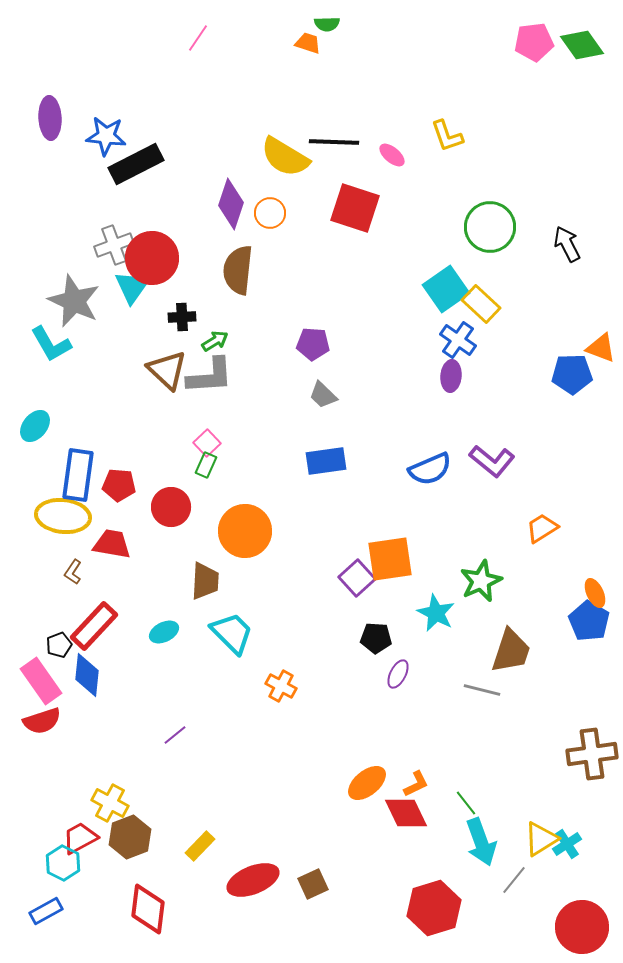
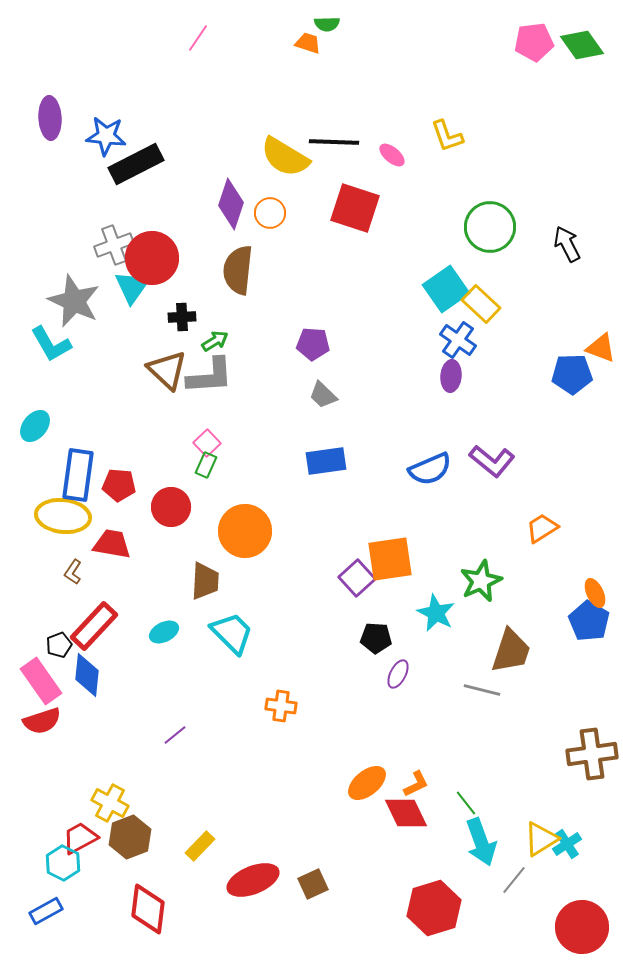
orange cross at (281, 686): moved 20 px down; rotated 20 degrees counterclockwise
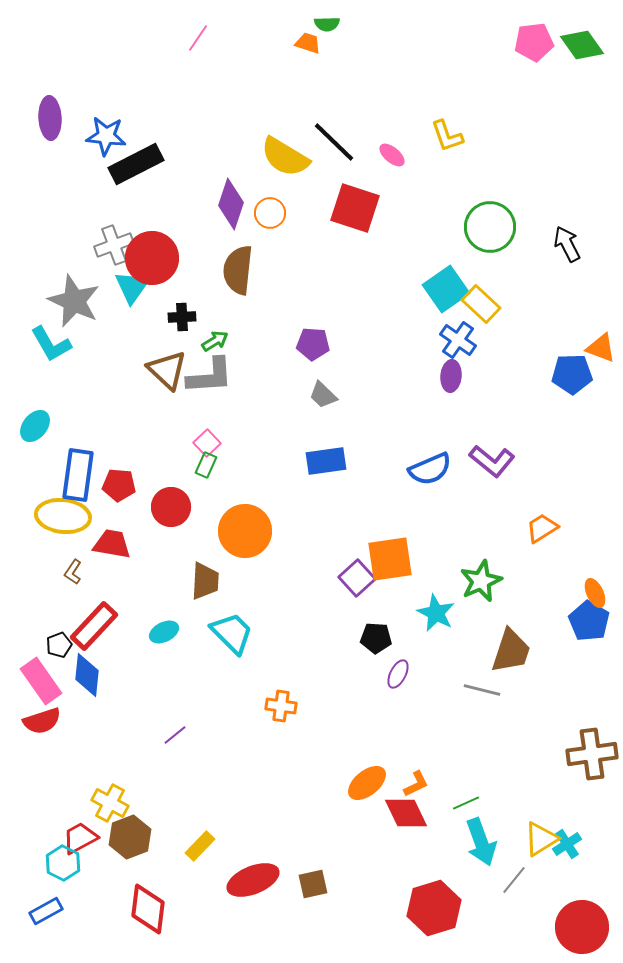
black line at (334, 142): rotated 42 degrees clockwise
green line at (466, 803): rotated 76 degrees counterclockwise
brown square at (313, 884): rotated 12 degrees clockwise
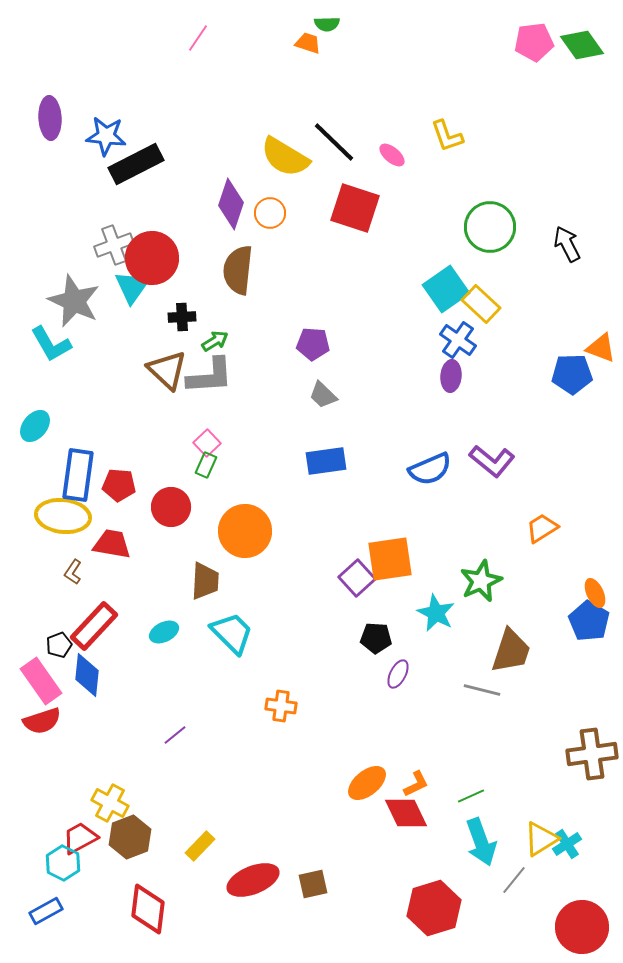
green line at (466, 803): moved 5 px right, 7 px up
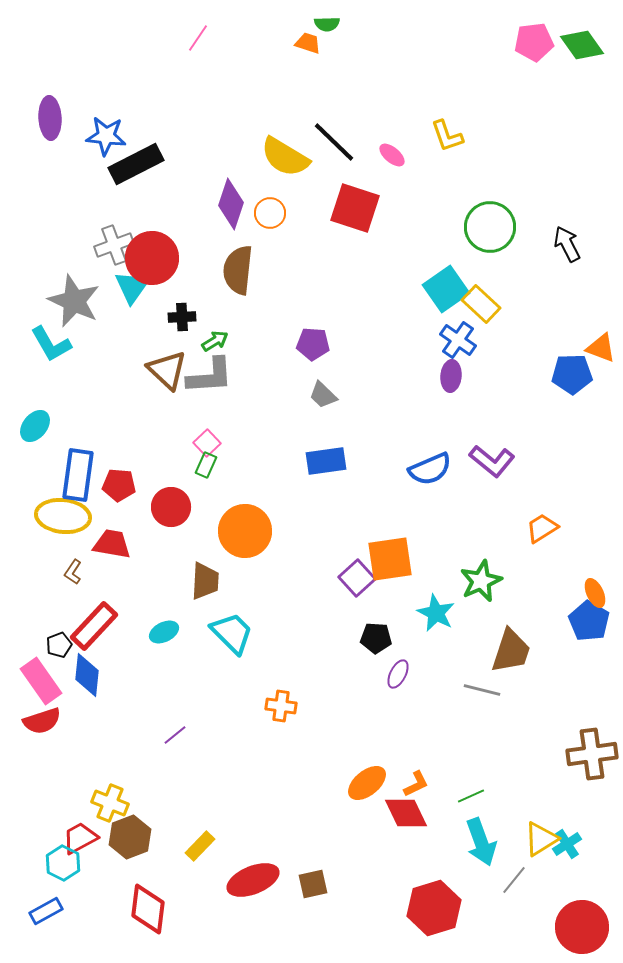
yellow cross at (110, 803): rotated 6 degrees counterclockwise
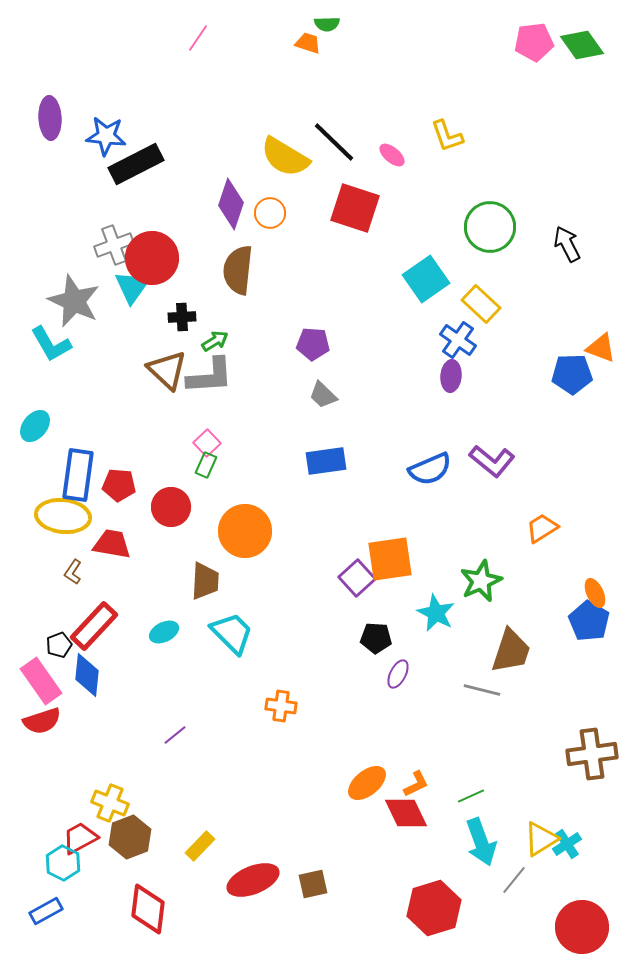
cyan square at (446, 289): moved 20 px left, 10 px up
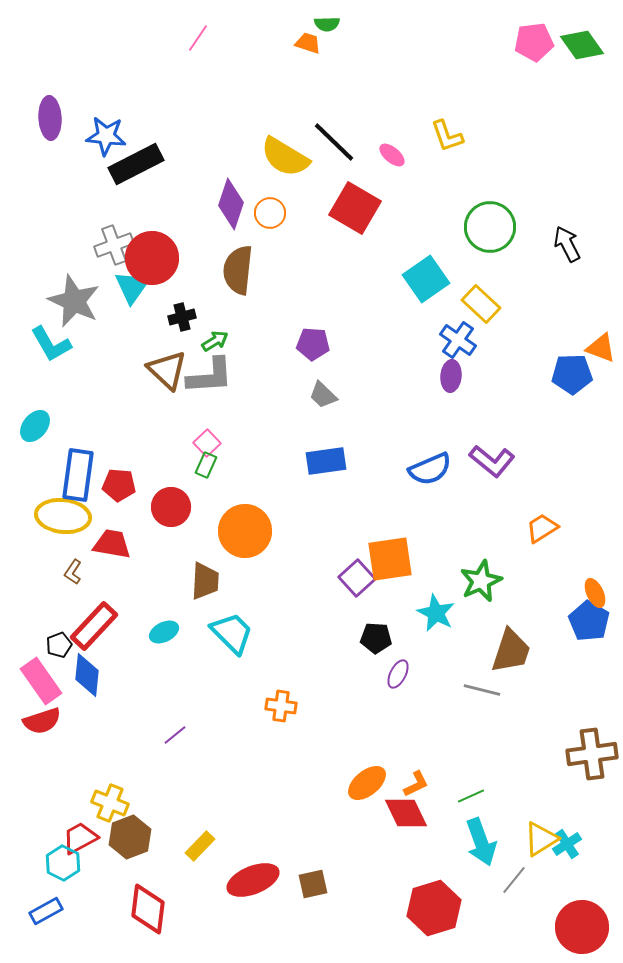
red square at (355, 208): rotated 12 degrees clockwise
black cross at (182, 317): rotated 12 degrees counterclockwise
